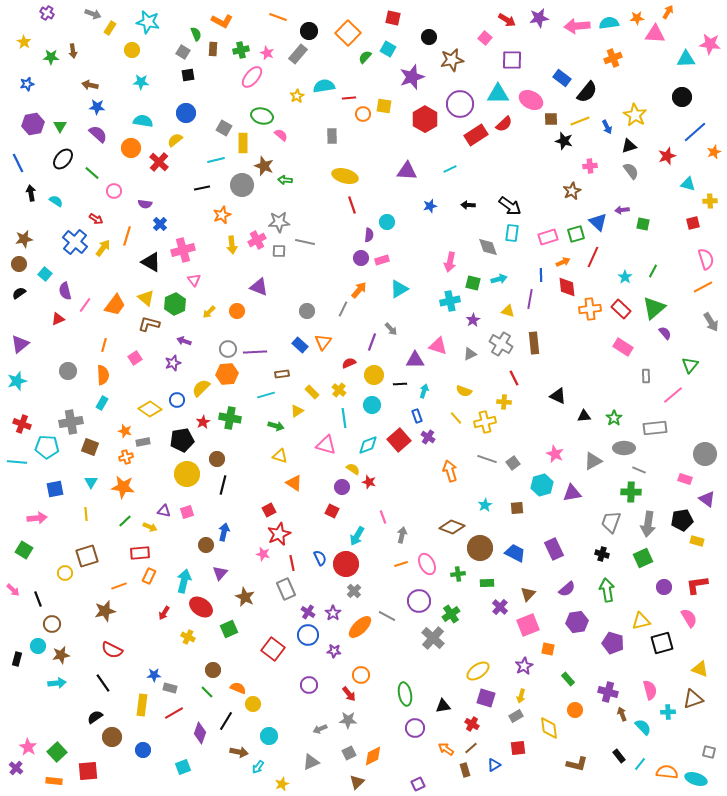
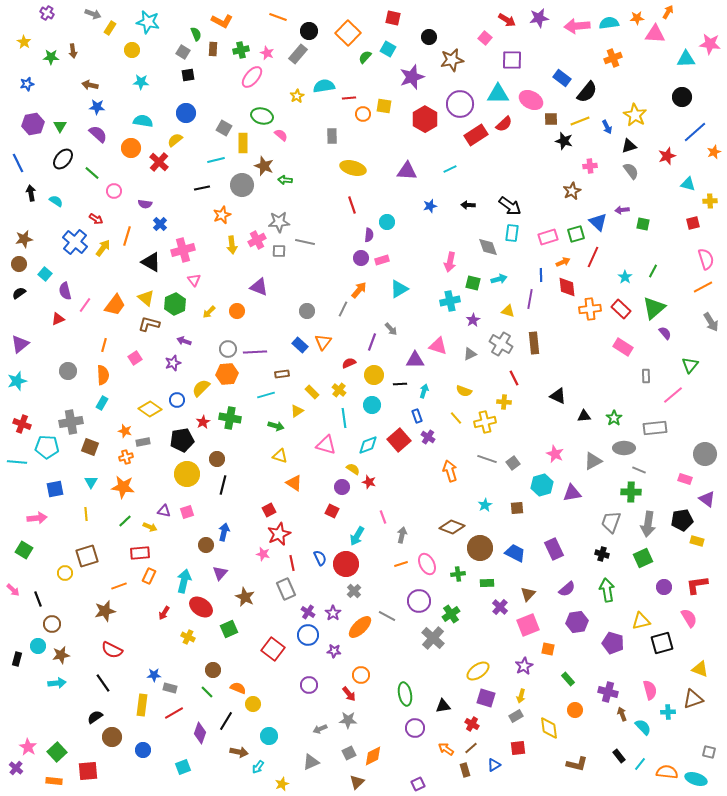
yellow ellipse at (345, 176): moved 8 px right, 8 px up
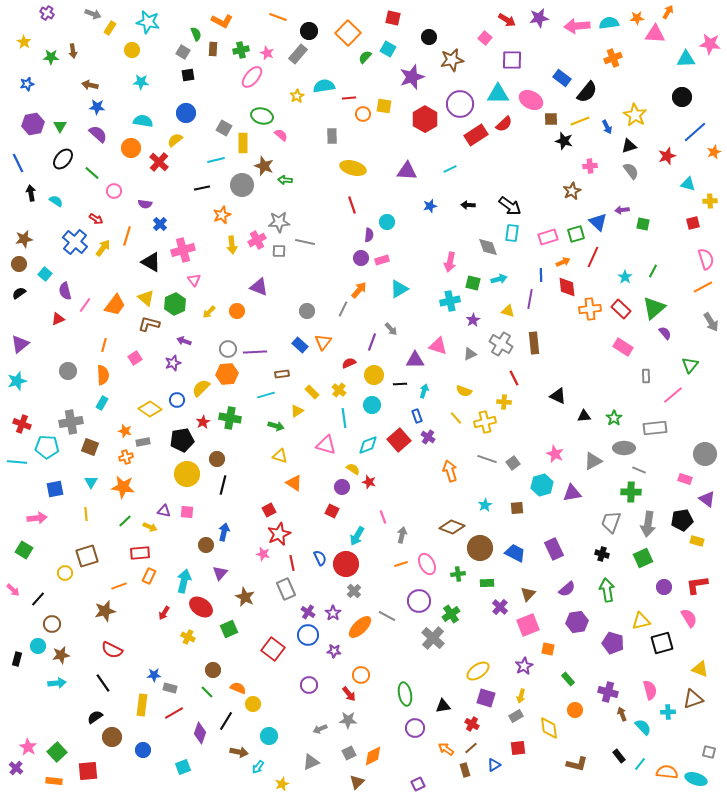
pink square at (187, 512): rotated 24 degrees clockwise
black line at (38, 599): rotated 63 degrees clockwise
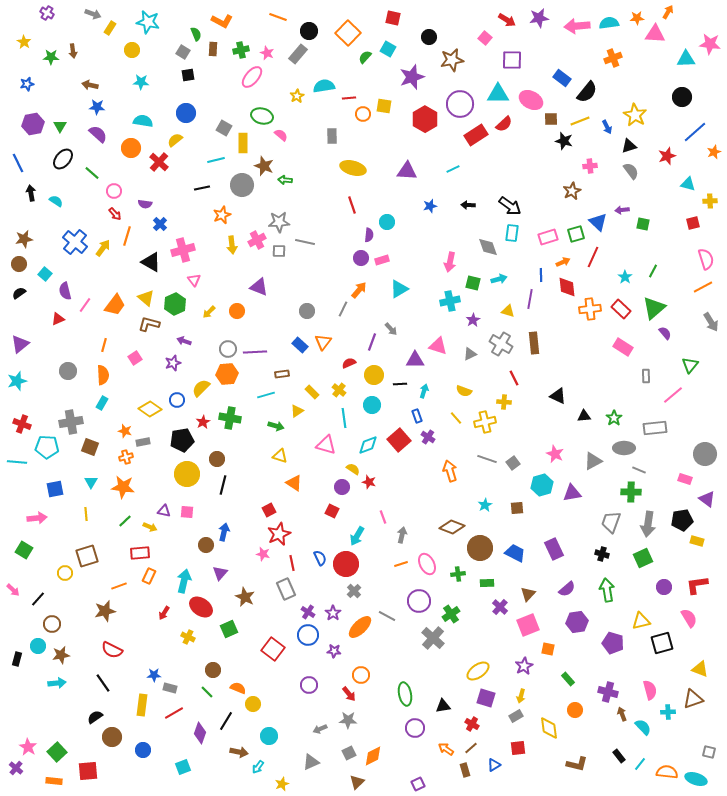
cyan line at (450, 169): moved 3 px right
red arrow at (96, 219): moved 19 px right, 5 px up; rotated 16 degrees clockwise
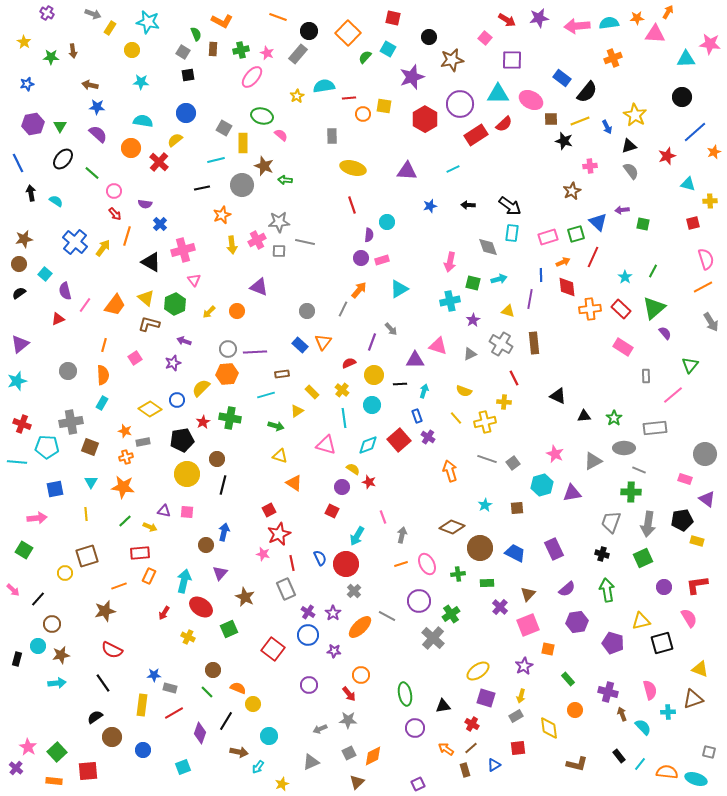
yellow cross at (339, 390): moved 3 px right
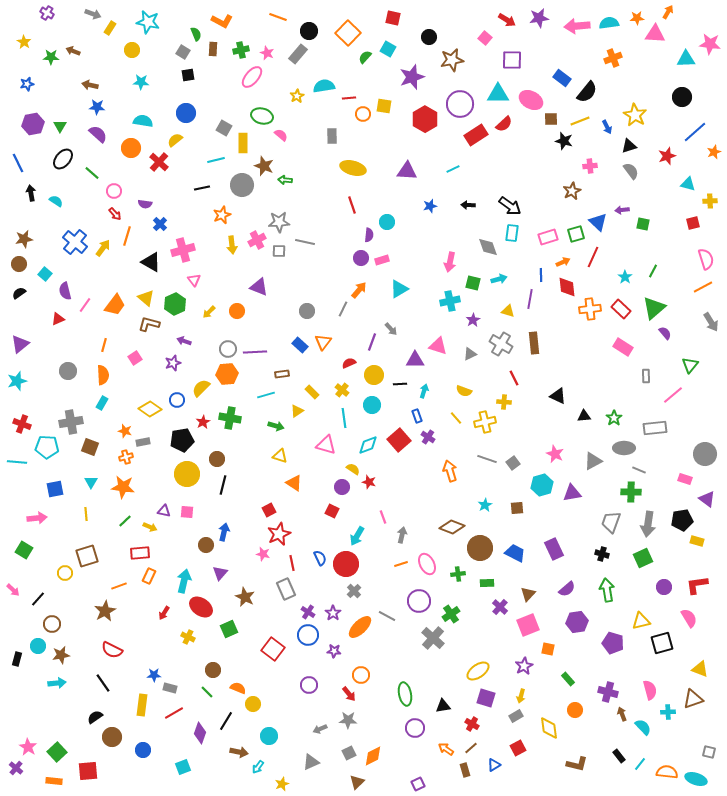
brown arrow at (73, 51): rotated 120 degrees clockwise
brown star at (105, 611): rotated 15 degrees counterclockwise
red square at (518, 748): rotated 21 degrees counterclockwise
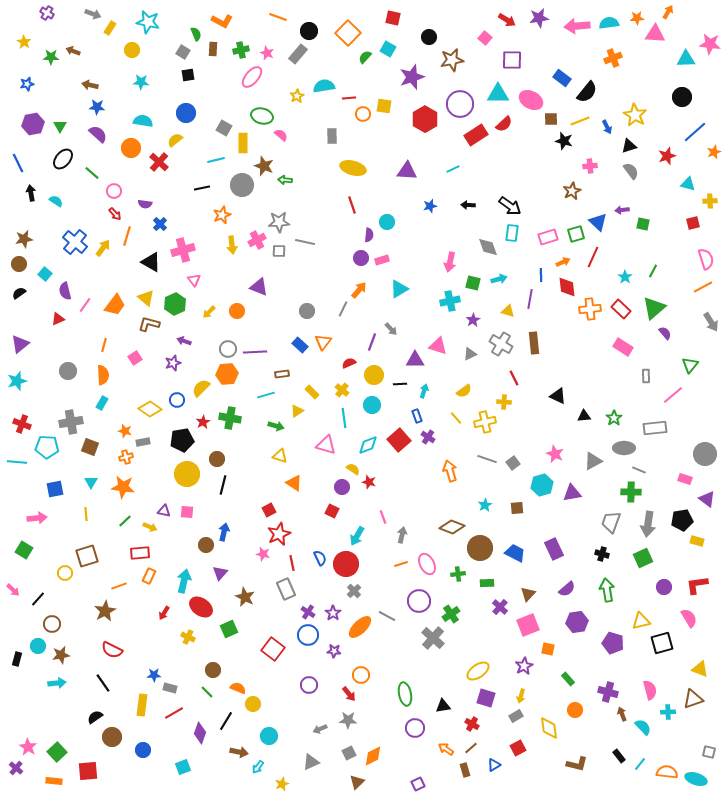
yellow semicircle at (464, 391): rotated 56 degrees counterclockwise
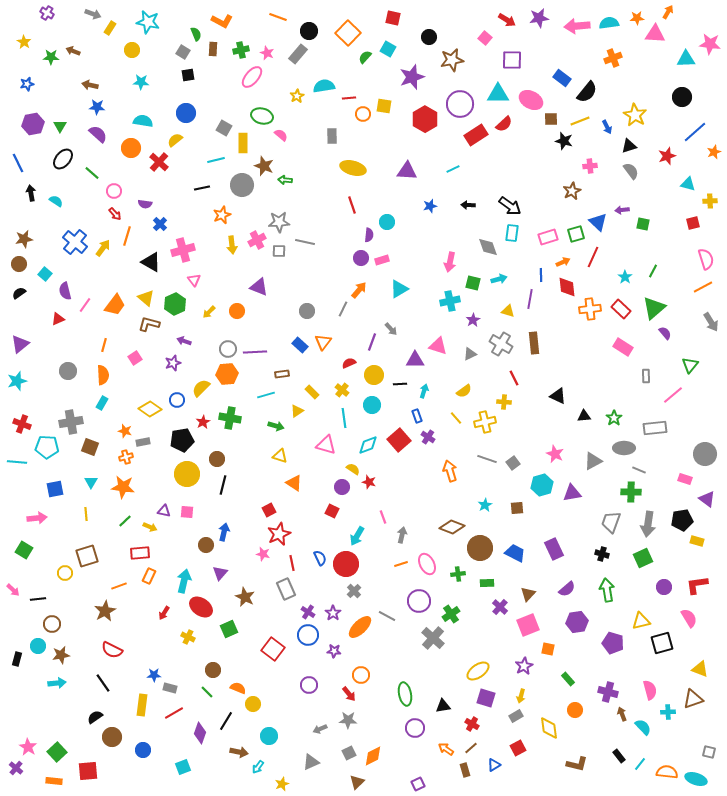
black line at (38, 599): rotated 42 degrees clockwise
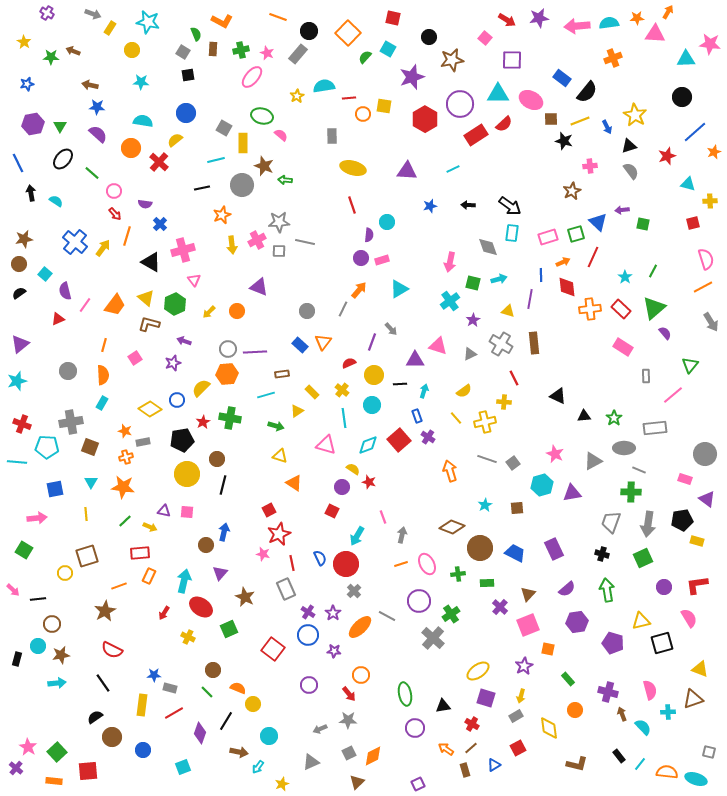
cyan cross at (450, 301): rotated 24 degrees counterclockwise
